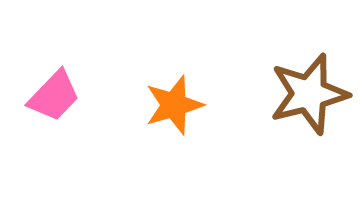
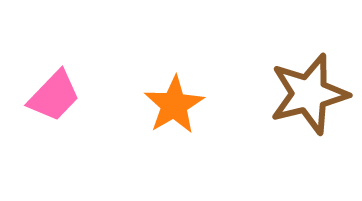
orange star: rotated 14 degrees counterclockwise
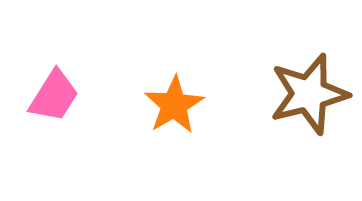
pink trapezoid: rotated 12 degrees counterclockwise
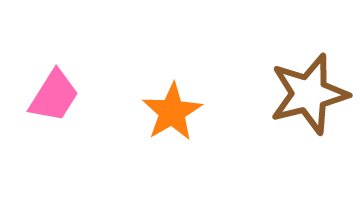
orange star: moved 2 px left, 7 px down
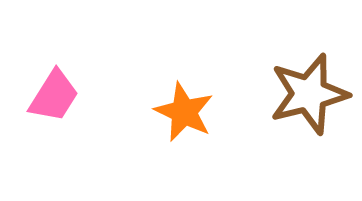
orange star: moved 12 px right; rotated 16 degrees counterclockwise
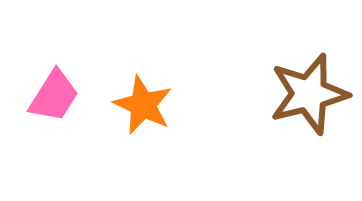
orange star: moved 41 px left, 7 px up
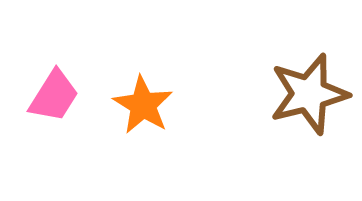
orange star: rotated 6 degrees clockwise
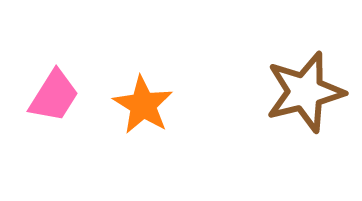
brown star: moved 4 px left, 2 px up
